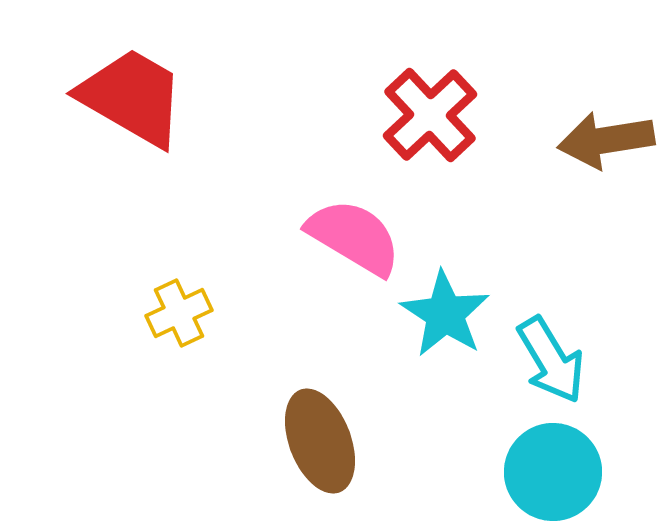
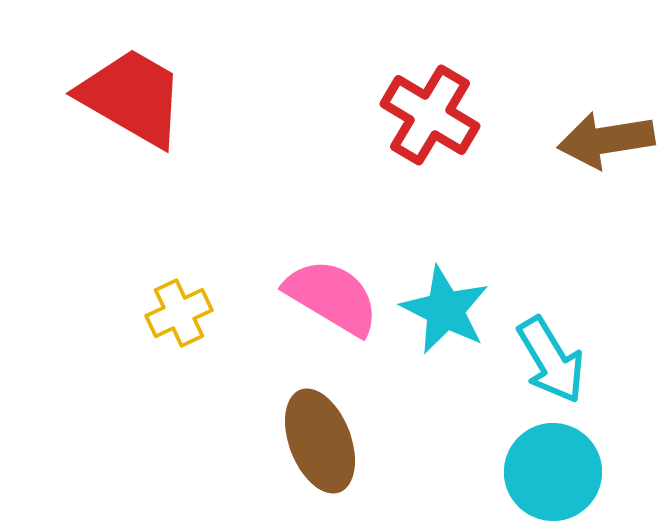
red cross: rotated 16 degrees counterclockwise
pink semicircle: moved 22 px left, 60 px down
cyan star: moved 4 px up; rotated 6 degrees counterclockwise
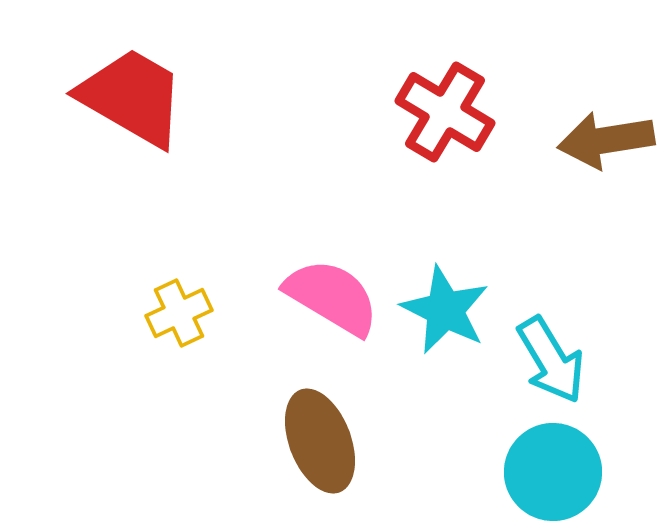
red cross: moved 15 px right, 3 px up
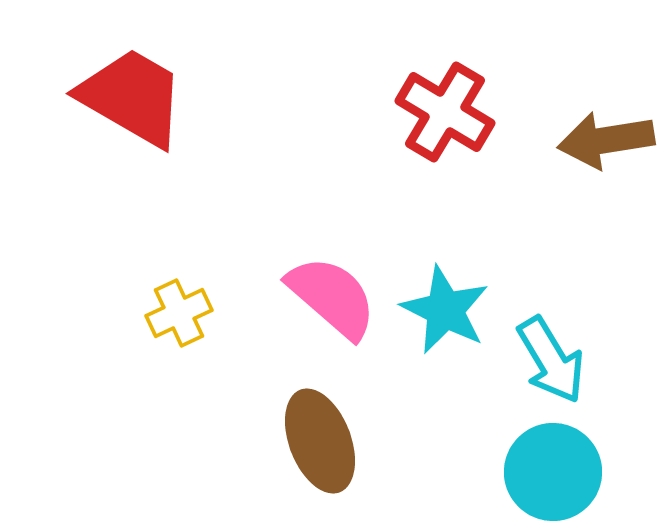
pink semicircle: rotated 10 degrees clockwise
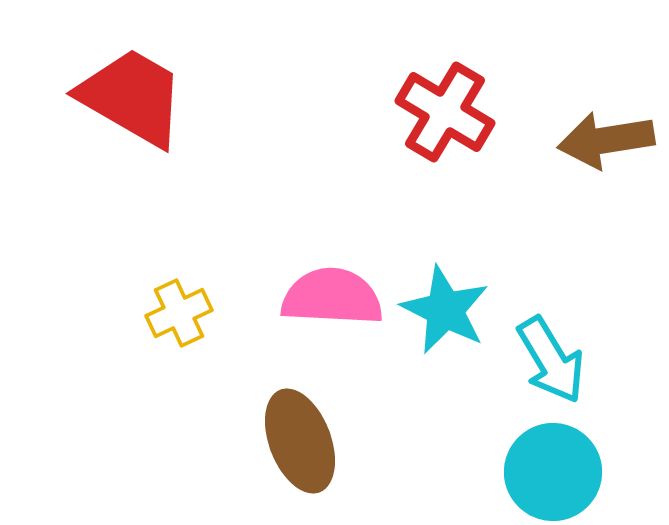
pink semicircle: rotated 38 degrees counterclockwise
brown ellipse: moved 20 px left
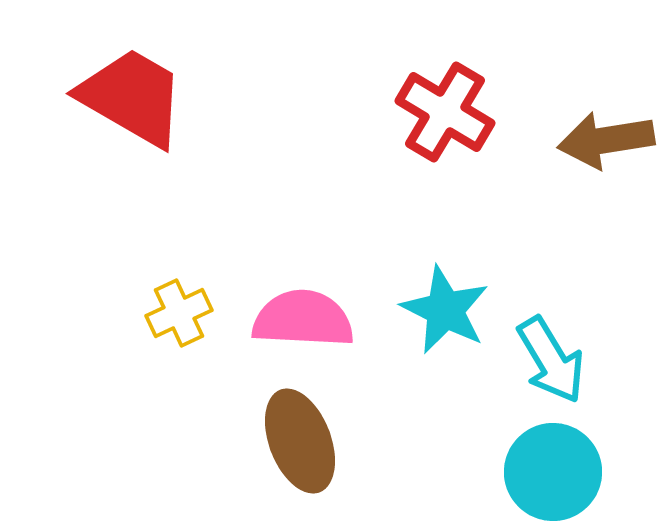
pink semicircle: moved 29 px left, 22 px down
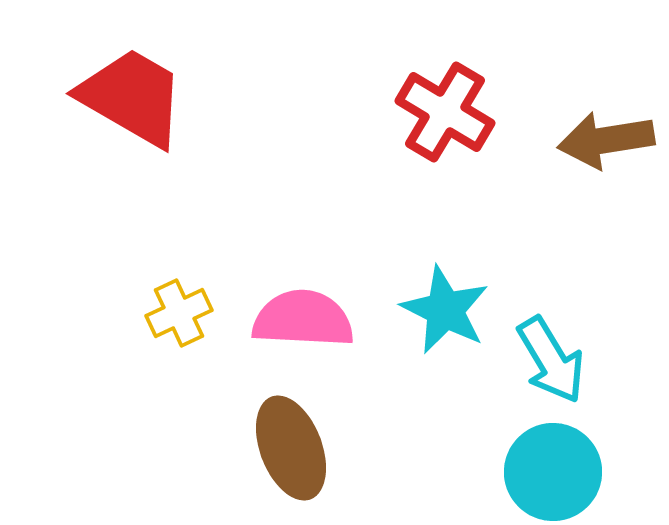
brown ellipse: moved 9 px left, 7 px down
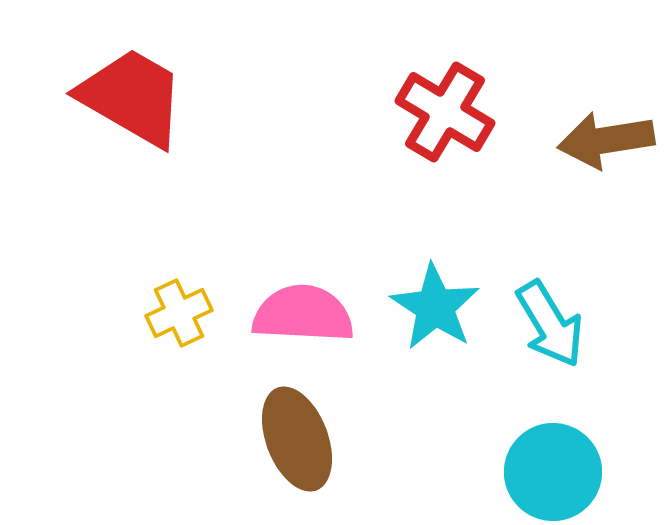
cyan star: moved 10 px left, 3 px up; rotated 6 degrees clockwise
pink semicircle: moved 5 px up
cyan arrow: moved 1 px left, 36 px up
brown ellipse: moved 6 px right, 9 px up
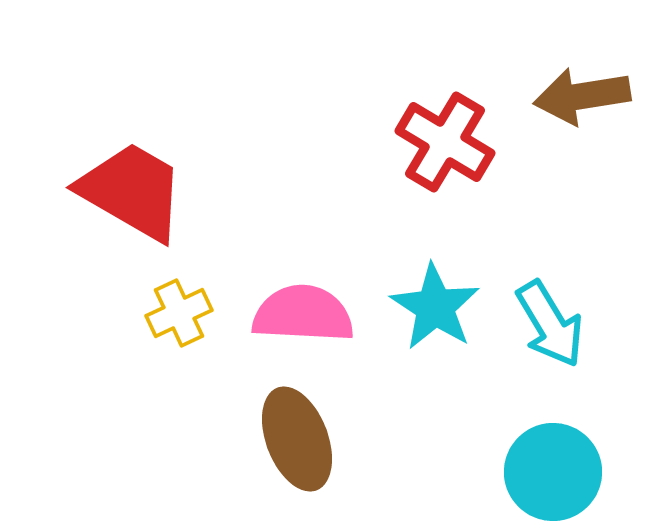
red trapezoid: moved 94 px down
red cross: moved 30 px down
brown arrow: moved 24 px left, 44 px up
